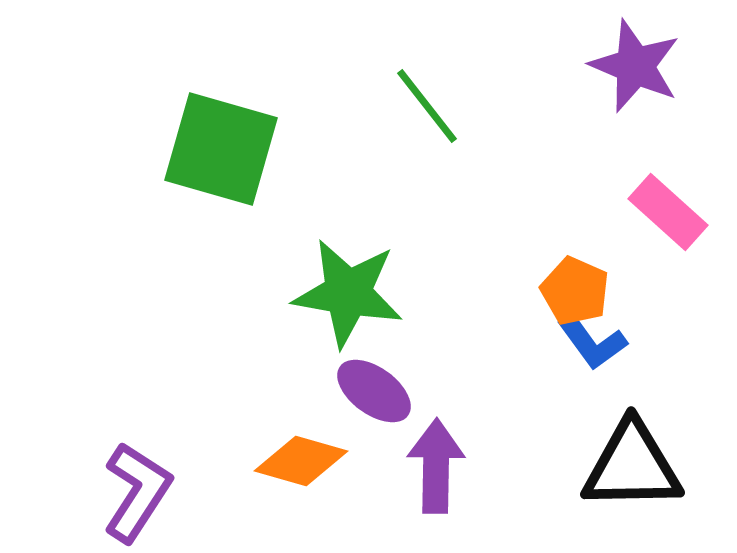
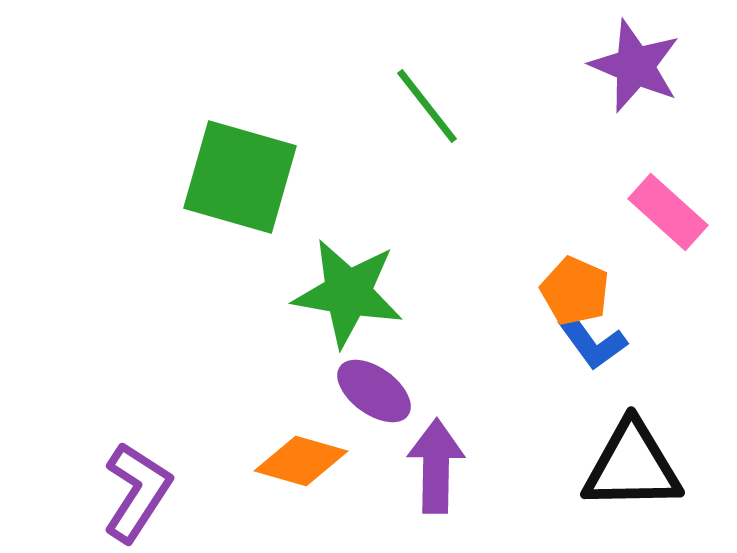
green square: moved 19 px right, 28 px down
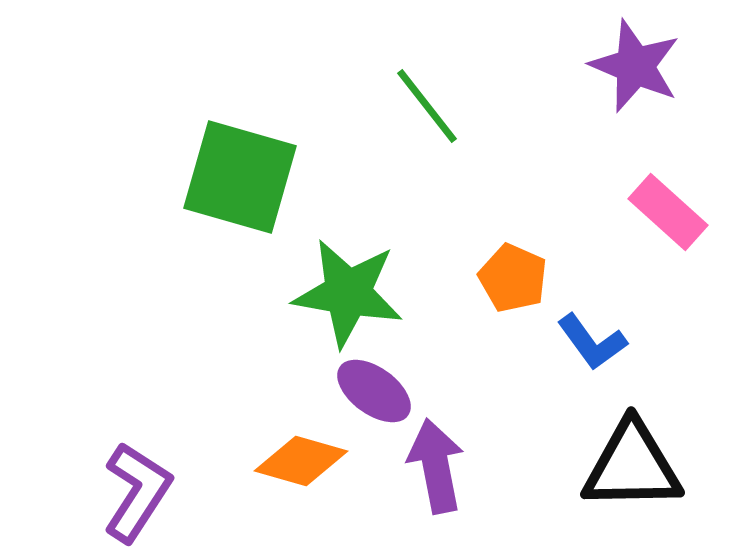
orange pentagon: moved 62 px left, 13 px up
purple arrow: rotated 12 degrees counterclockwise
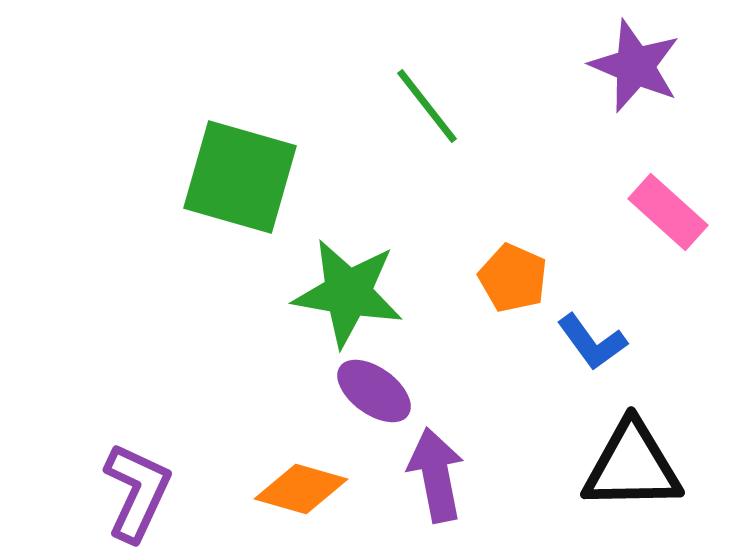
orange diamond: moved 28 px down
purple arrow: moved 9 px down
purple L-shape: rotated 8 degrees counterclockwise
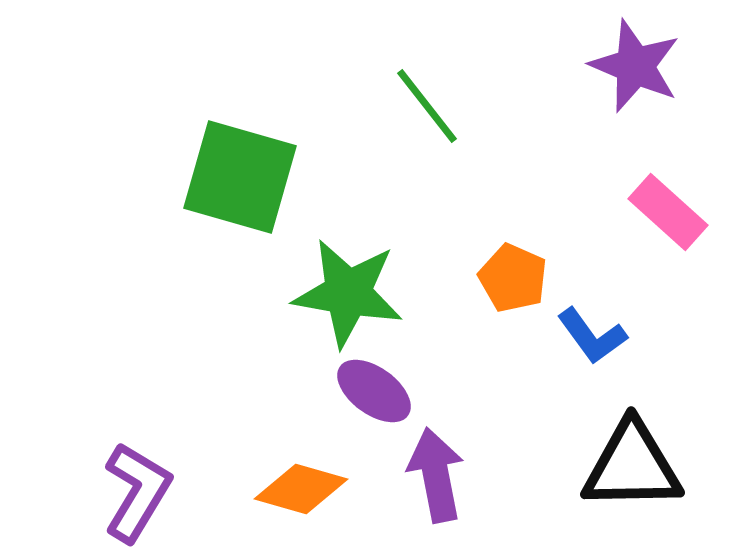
blue L-shape: moved 6 px up
purple L-shape: rotated 6 degrees clockwise
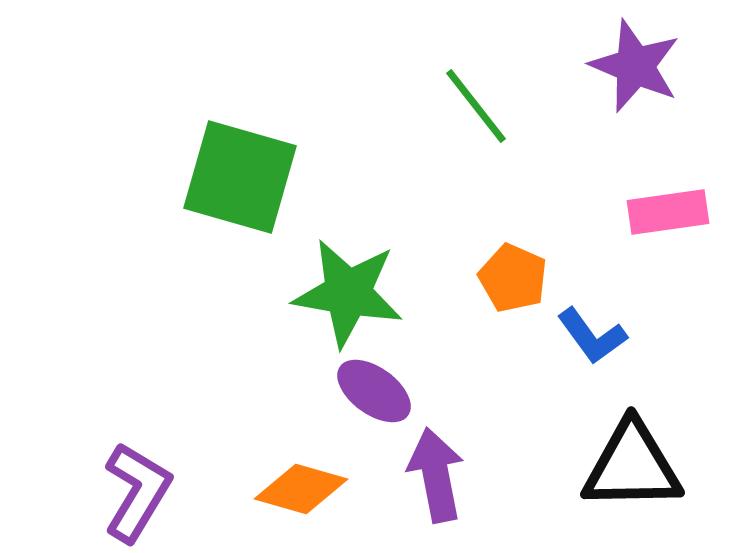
green line: moved 49 px right
pink rectangle: rotated 50 degrees counterclockwise
